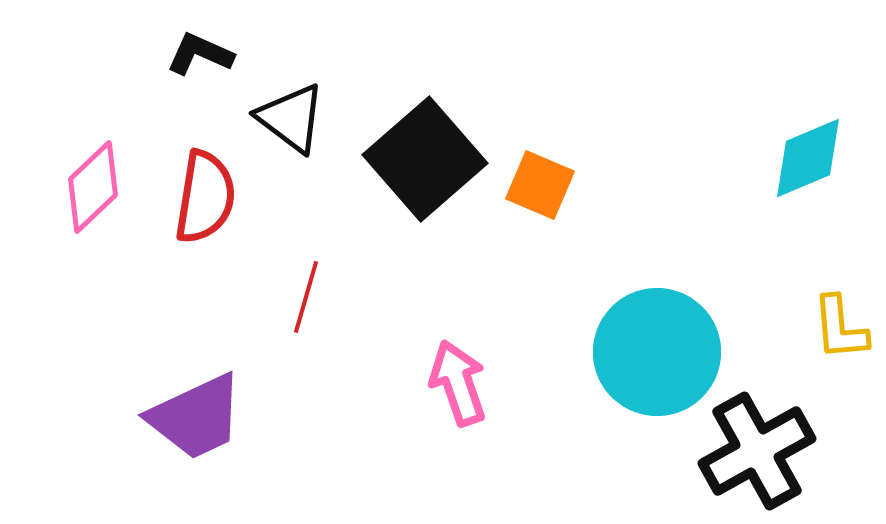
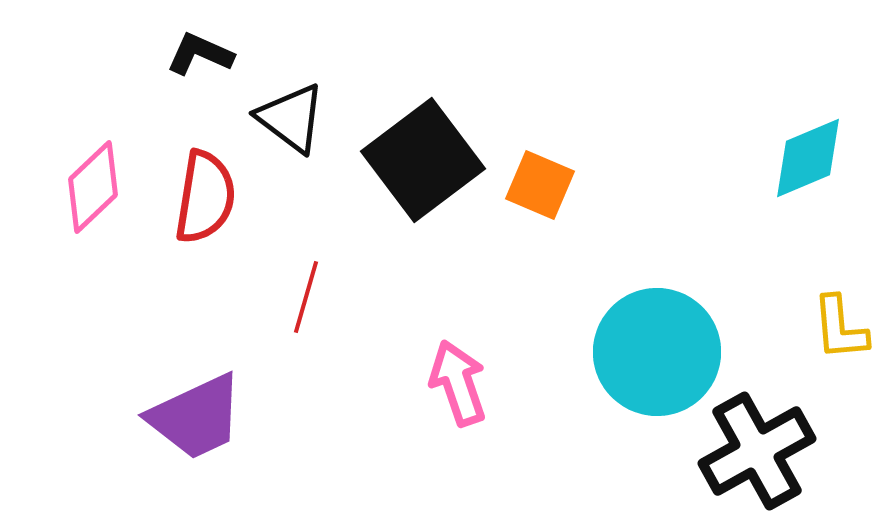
black square: moved 2 px left, 1 px down; rotated 4 degrees clockwise
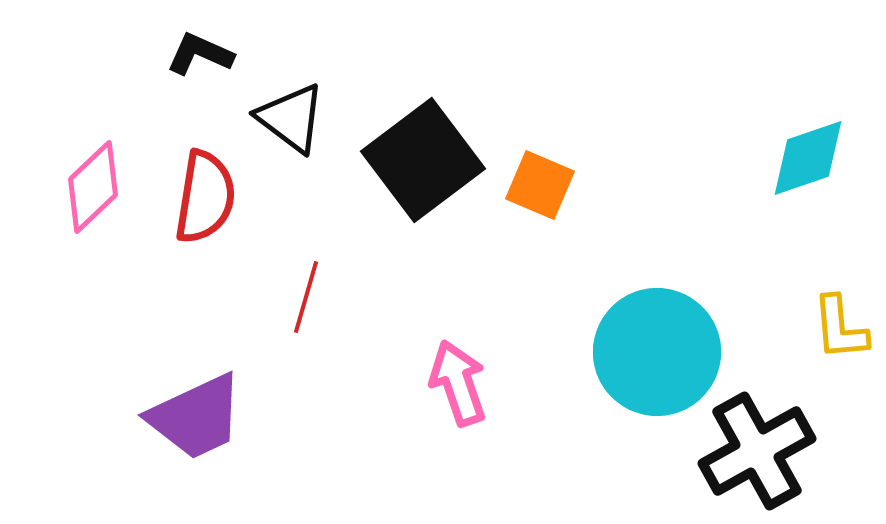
cyan diamond: rotated 4 degrees clockwise
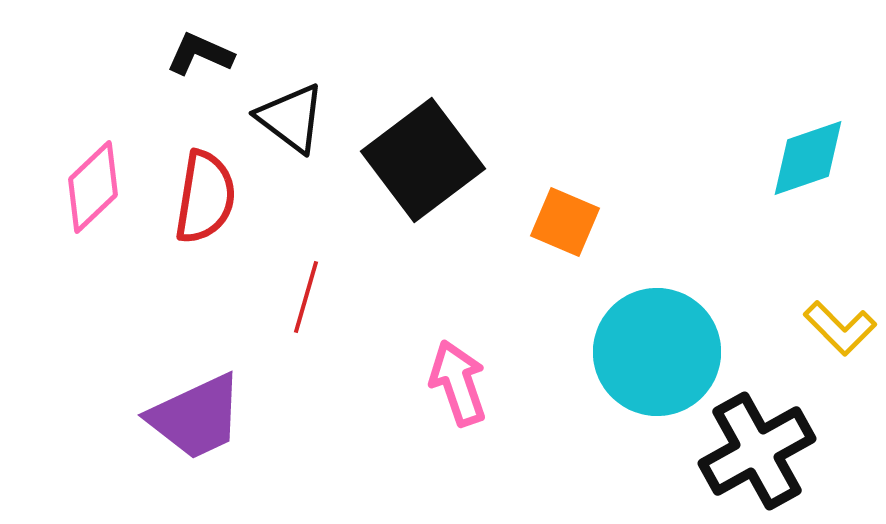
orange square: moved 25 px right, 37 px down
yellow L-shape: rotated 40 degrees counterclockwise
